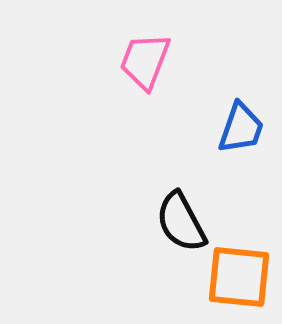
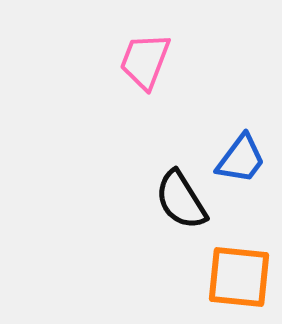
blue trapezoid: moved 31 px down; rotated 18 degrees clockwise
black semicircle: moved 22 px up; rotated 4 degrees counterclockwise
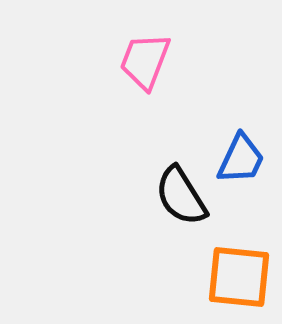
blue trapezoid: rotated 12 degrees counterclockwise
black semicircle: moved 4 px up
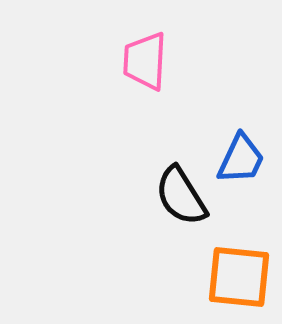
pink trapezoid: rotated 18 degrees counterclockwise
